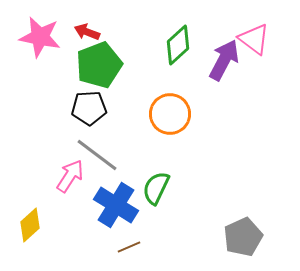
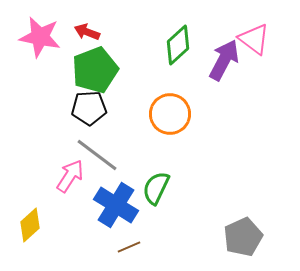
green pentagon: moved 4 px left, 5 px down
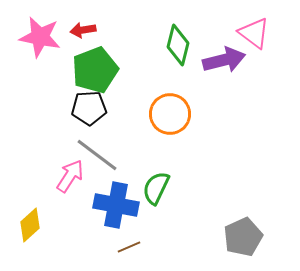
red arrow: moved 4 px left, 2 px up; rotated 30 degrees counterclockwise
pink triangle: moved 6 px up
green diamond: rotated 33 degrees counterclockwise
purple arrow: rotated 48 degrees clockwise
blue cross: rotated 21 degrees counterclockwise
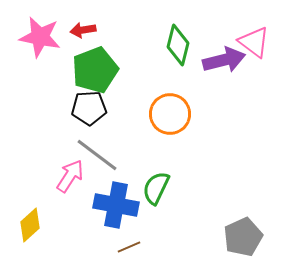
pink triangle: moved 9 px down
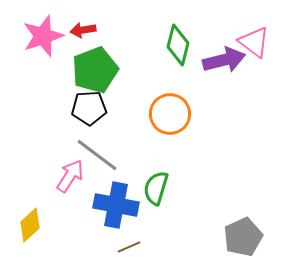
pink star: moved 3 px right, 1 px up; rotated 30 degrees counterclockwise
green semicircle: rotated 8 degrees counterclockwise
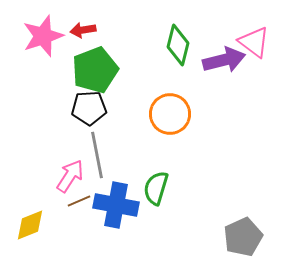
gray line: rotated 42 degrees clockwise
yellow diamond: rotated 20 degrees clockwise
brown line: moved 50 px left, 46 px up
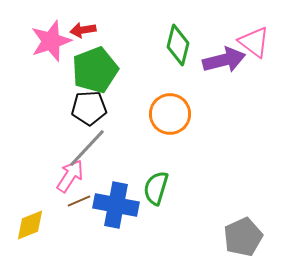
pink star: moved 8 px right, 5 px down
gray line: moved 10 px left, 7 px up; rotated 54 degrees clockwise
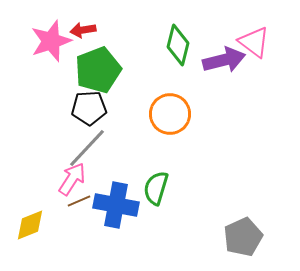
green pentagon: moved 3 px right
pink arrow: moved 2 px right, 3 px down
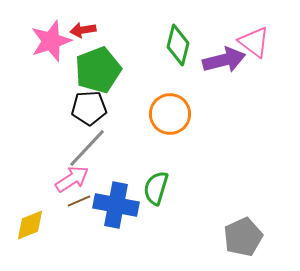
pink arrow: rotated 24 degrees clockwise
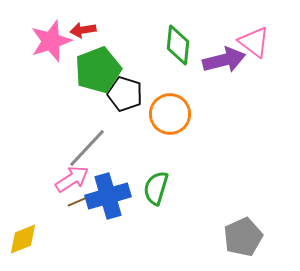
green diamond: rotated 9 degrees counterclockwise
black pentagon: moved 36 px right, 14 px up; rotated 20 degrees clockwise
blue cross: moved 8 px left, 9 px up; rotated 27 degrees counterclockwise
yellow diamond: moved 7 px left, 14 px down
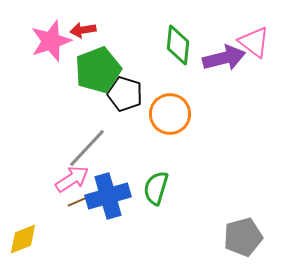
purple arrow: moved 2 px up
gray pentagon: rotated 9 degrees clockwise
